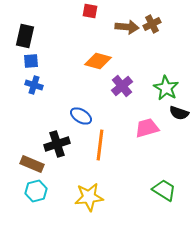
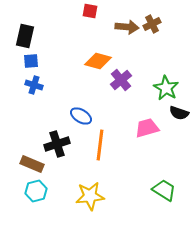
purple cross: moved 1 px left, 6 px up
yellow star: moved 1 px right, 1 px up
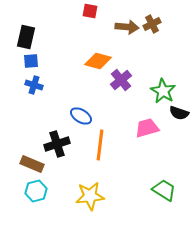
black rectangle: moved 1 px right, 1 px down
green star: moved 3 px left, 3 px down
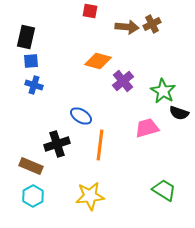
purple cross: moved 2 px right, 1 px down
brown rectangle: moved 1 px left, 2 px down
cyan hexagon: moved 3 px left, 5 px down; rotated 15 degrees counterclockwise
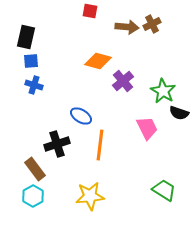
pink trapezoid: rotated 80 degrees clockwise
brown rectangle: moved 4 px right, 3 px down; rotated 30 degrees clockwise
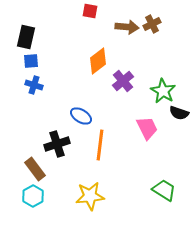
orange diamond: rotated 52 degrees counterclockwise
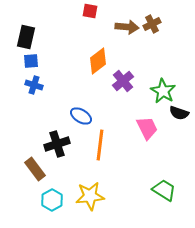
cyan hexagon: moved 19 px right, 4 px down
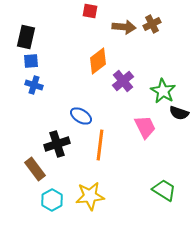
brown arrow: moved 3 px left
pink trapezoid: moved 2 px left, 1 px up
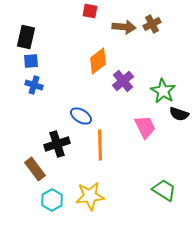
black semicircle: moved 1 px down
orange line: rotated 8 degrees counterclockwise
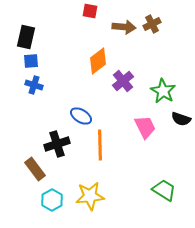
black semicircle: moved 2 px right, 5 px down
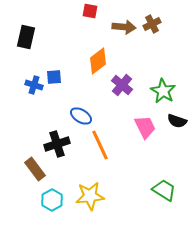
blue square: moved 23 px right, 16 px down
purple cross: moved 1 px left, 4 px down; rotated 10 degrees counterclockwise
black semicircle: moved 4 px left, 2 px down
orange line: rotated 24 degrees counterclockwise
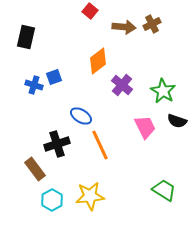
red square: rotated 28 degrees clockwise
blue square: rotated 14 degrees counterclockwise
